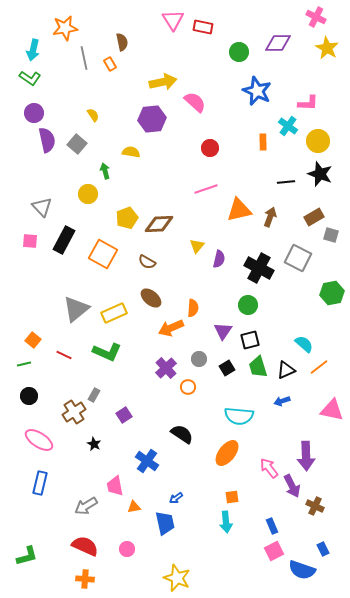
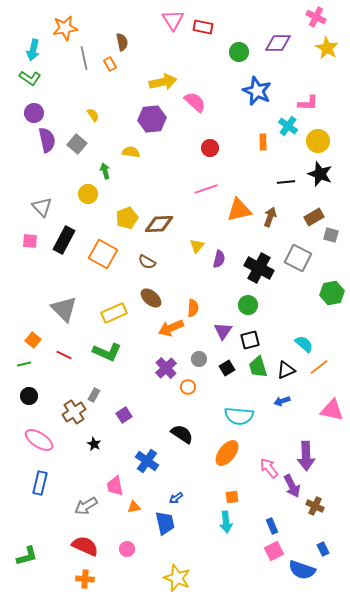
gray triangle at (76, 309): moved 12 px left; rotated 36 degrees counterclockwise
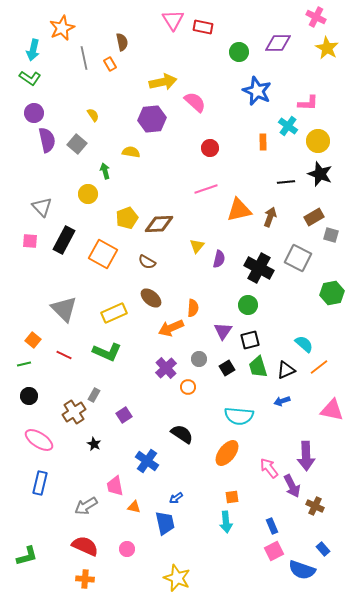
orange star at (65, 28): moved 3 px left; rotated 15 degrees counterclockwise
orange triangle at (134, 507): rotated 24 degrees clockwise
blue rectangle at (323, 549): rotated 16 degrees counterclockwise
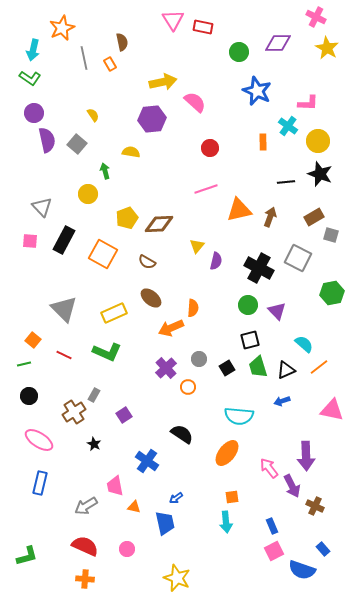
purple semicircle at (219, 259): moved 3 px left, 2 px down
purple triangle at (223, 331): moved 54 px right, 20 px up; rotated 18 degrees counterclockwise
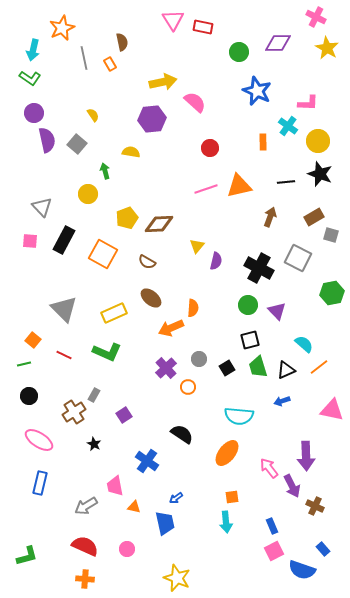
orange triangle at (239, 210): moved 24 px up
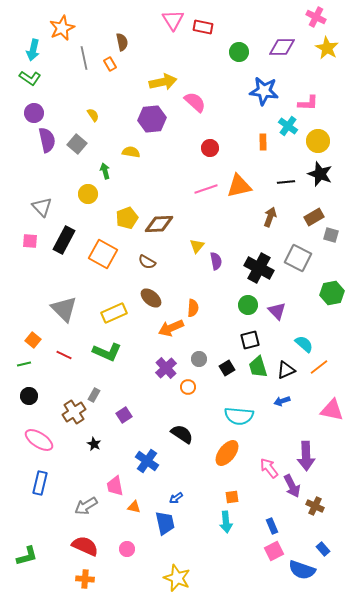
purple diamond at (278, 43): moved 4 px right, 4 px down
blue star at (257, 91): moved 7 px right; rotated 16 degrees counterclockwise
purple semicircle at (216, 261): rotated 24 degrees counterclockwise
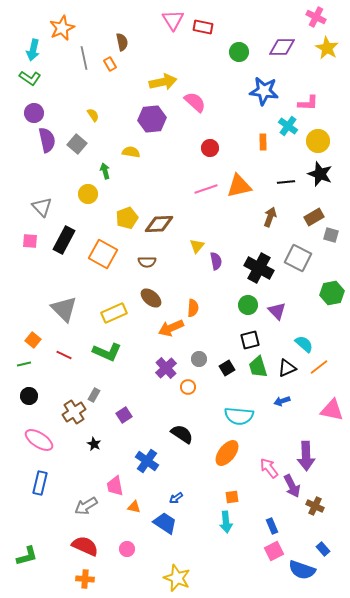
brown semicircle at (147, 262): rotated 30 degrees counterclockwise
black triangle at (286, 370): moved 1 px right, 2 px up
blue trapezoid at (165, 523): rotated 45 degrees counterclockwise
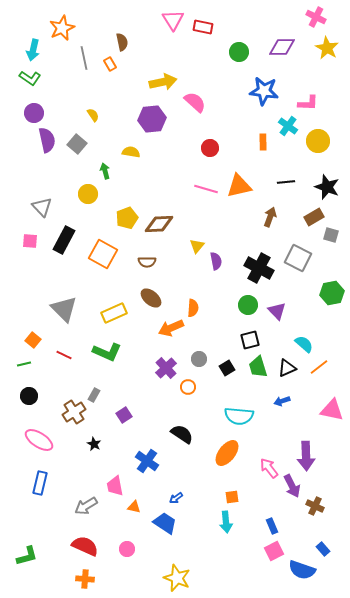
black star at (320, 174): moved 7 px right, 13 px down
pink line at (206, 189): rotated 35 degrees clockwise
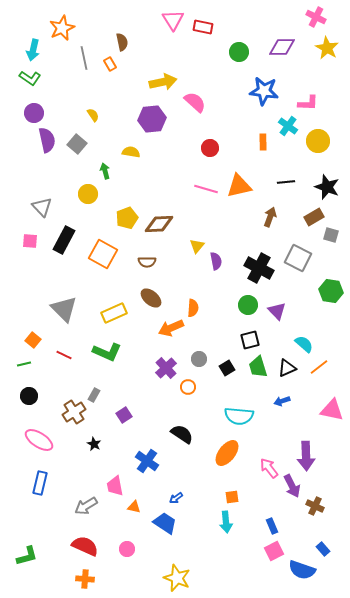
green hexagon at (332, 293): moved 1 px left, 2 px up; rotated 20 degrees clockwise
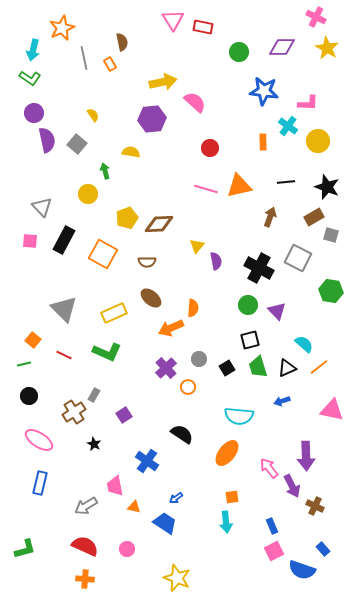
green L-shape at (27, 556): moved 2 px left, 7 px up
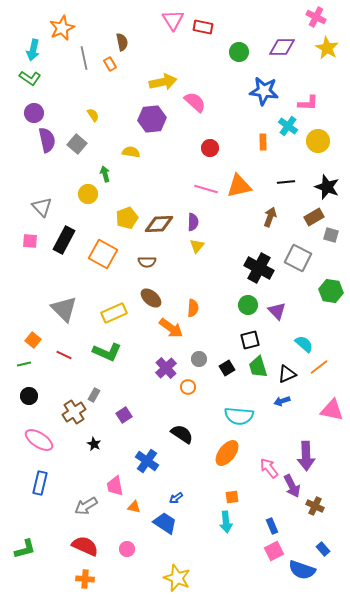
green arrow at (105, 171): moved 3 px down
purple semicircle at (216, 261): moved 23 px left, 39 px up; rotated 12 degrees clockwise
orange arrow at (171, 328): rotated 120 degrees counterclockwise
black triangle at (287, 368): moved 6 px down
